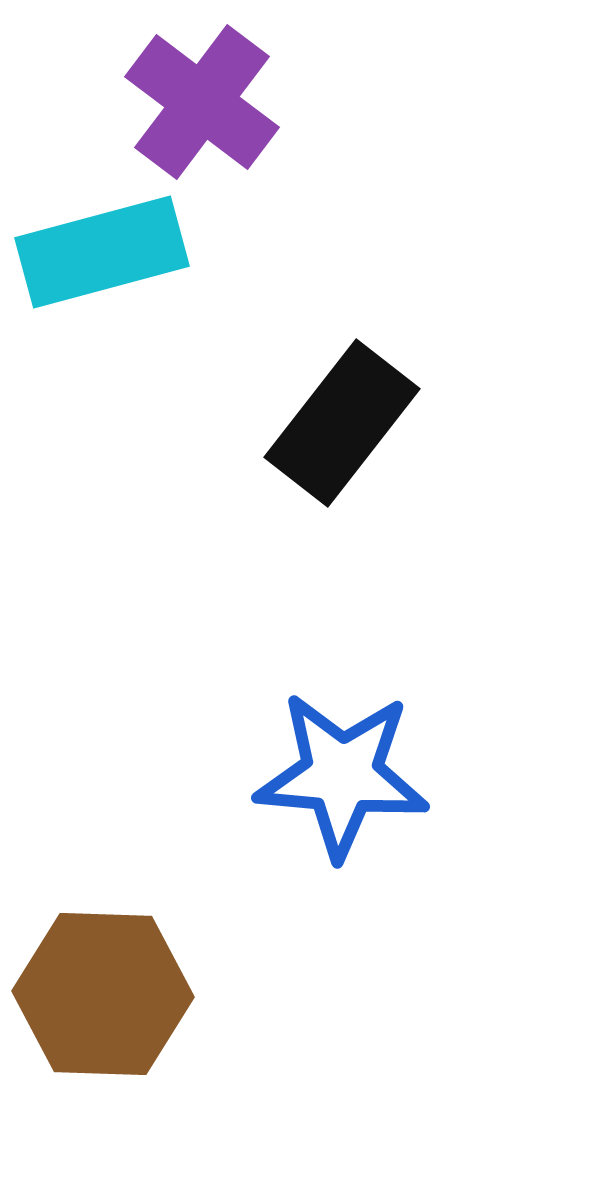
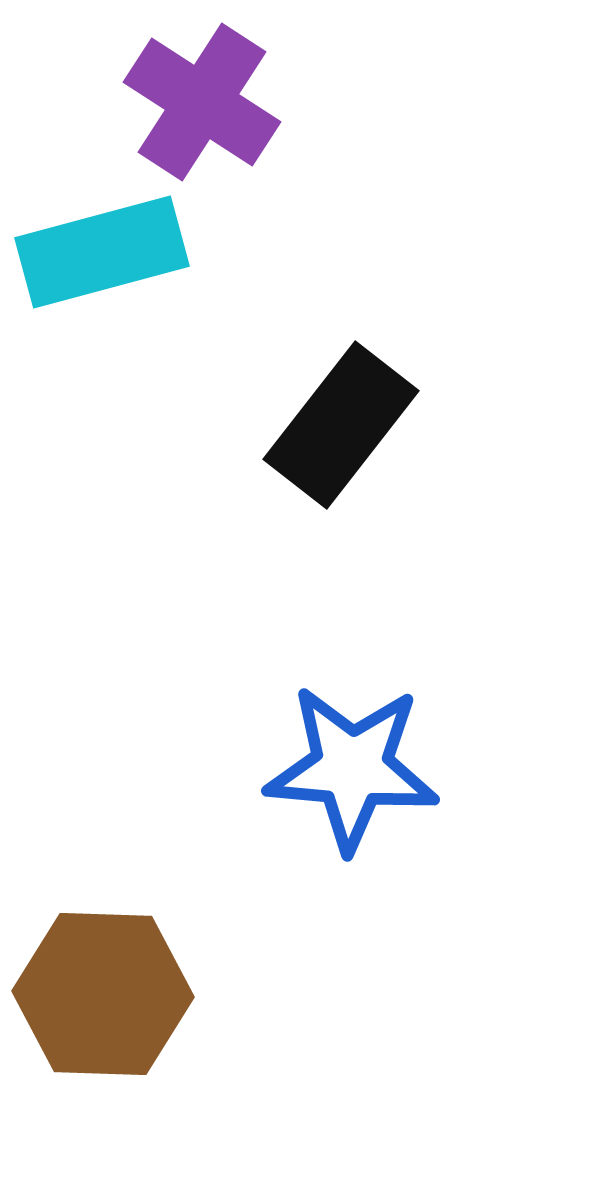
purple cross: rotated 4 degrees counterclockwise
black rectangle: moved 1 px left, 2 px down
blue star: moved 10 px right, 7 px up
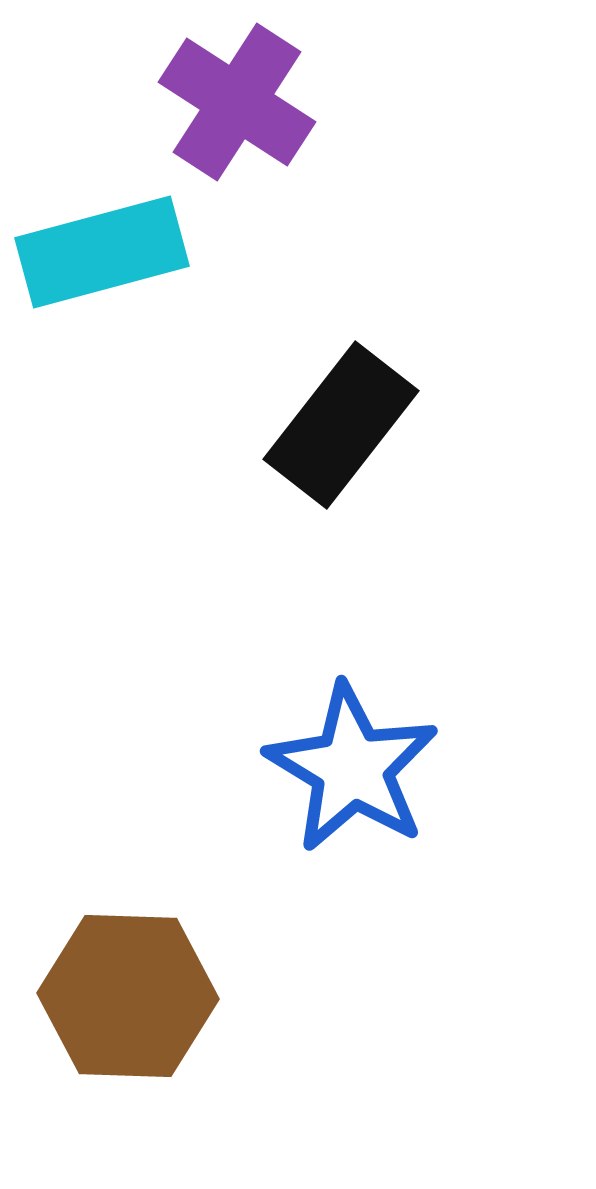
purple cross: moved 35 px right
blue star: rotated 26 degrees clockwise
brown hexagon: moved 25 px right, 2 px down
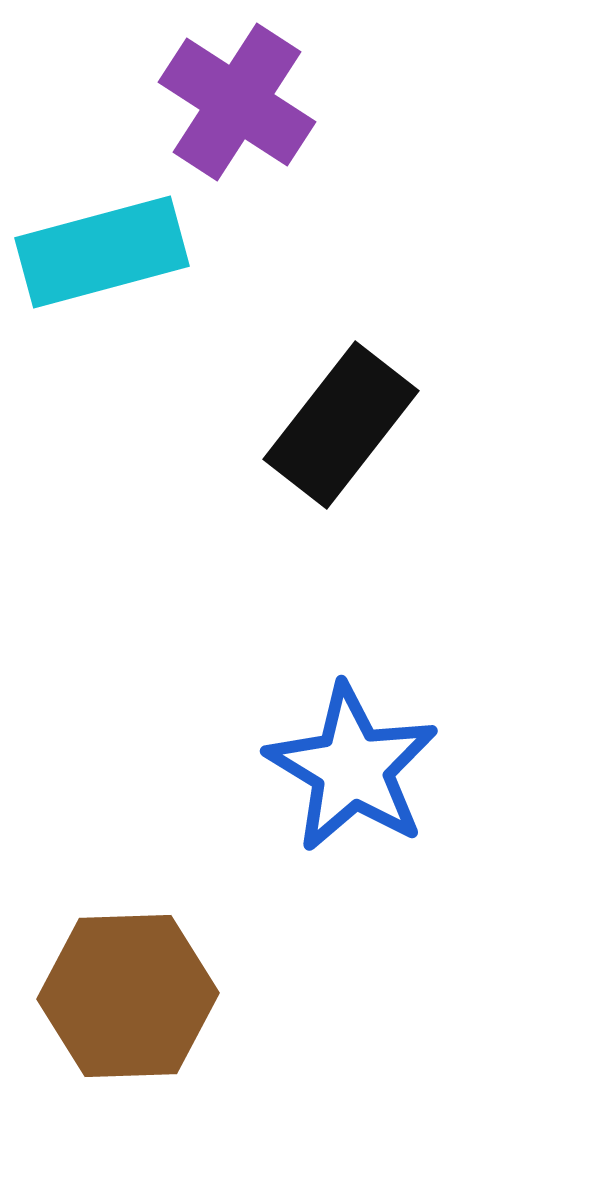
brown hexagon: rotated 4 degrees counterclockwise
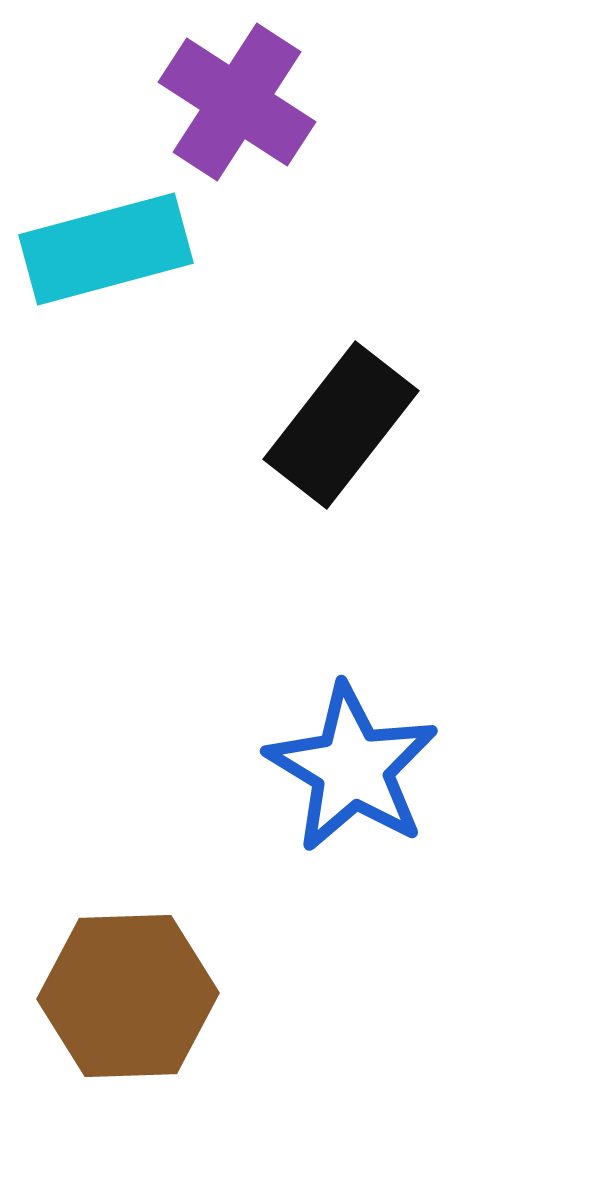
cyan rectangle: moved 4 px right, 3 px up
